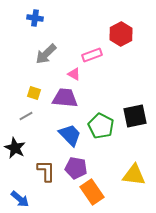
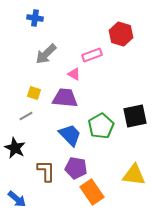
red hexagon: rotated 15 degrees counterclockwise
green pentagon: rotated 15 degrees clockwise
blue arrow: moved 3 px left
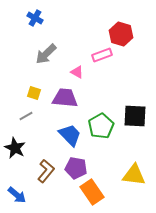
blue cross: rotated 21 degrees clockwise
pink rectangle: moved 10 px right
pink triangle: moved 3 px right, 2 px up
black square: rotated 15 degrees clockwise
brown L-shape: rotated 40 degrees clockwise
blue arrow: moved 4 px up
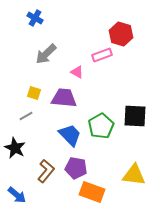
purple trapezoid: moved 1 px left
orange rectangle: rotated 35 degrees counterclockwise
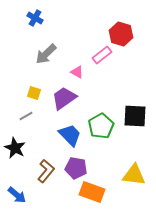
pink rectangle: rotated 18 degrees counterclockwise
purple trapezoid: rotated 40 degrees counterclockwise
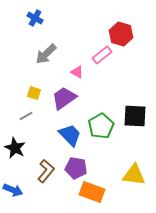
blue arrow: moved 4 px left, 5 px up; rotated 18 degrees counterclockwise
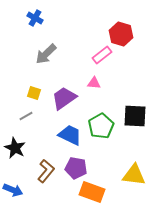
pink triangle: moved 17 px right, 11 px down; rotated 24 degrees counterclockwise
blue trapezoid: rotated 20 degrees counterclockwise
